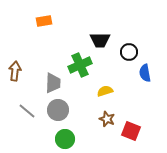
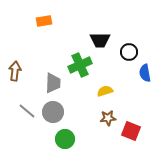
gray circle: moved 5 px left, 2 px down
brown star: moved 1 px right, 1 px up; rotated 28 degrees counterclockwise
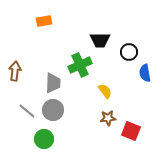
yellow semicircle: rotated 70 degrees clockwise
gray circle: moved 2 px up
green circle: moved 21 px left
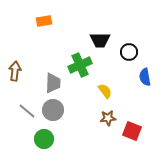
blue semicircle: moved 4 px down
red square: moved 1 px right
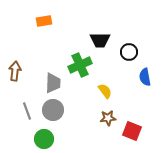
gray line: rotated 30 degrees clockwise
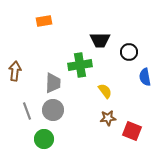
green cross: rotated 15 degrees clockwise
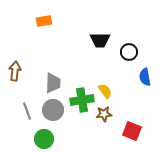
green cross: moved 2 px right, 35 px down
brown star: moved 4 px left, 4 px up
